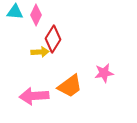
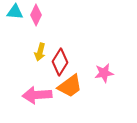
red diamond: moved 7 px right, 23 px down
yellow arrow: rotated 108 degrees clockwise
pink arrow: moved 3 px right, 1 px up
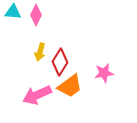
cyan triangle: moved 2 px left
pink arrow: rotated 20 degrees counterclockwise
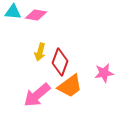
pink diamond: rotated 75 degrees clockwise
red diamond: rotated 12 degrees counterclockwise
pink arrow: rotated 16 degrees counterclockwise
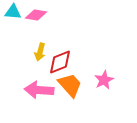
red diamond: rotated 48 degrees clockwise
pink star: moved 7 px down; rotated 18 degrees counterclockwise
orange trapezoid: moved 1 px up; rotated 96 degrees counterclockwise
pink arrow: moved 2 px right, 5 px up; rotated 44 degrees clockwise
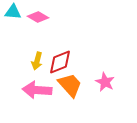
pink diamond: moved 2 px right, 2 px down; rotated 20 degrees clockwise
yellow arrow: moved 3 px left, 9 px down
pink star: moved 1 px right, 2 px down; rotated 18 degrees counterclockwise
pink arrow: moved 2 px left
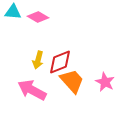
yellow arrow: moved 1 px right, 1 px up
orange trapezoid: moved 2 px right, 4 px up
pink arrow: moved 5 px left; rotated 24 degrees clockwise
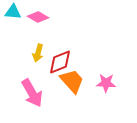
yellow arrow: moved 7 px up
pink star: moved 1 px right, 1 px down; rotated 24 degrees counterclockwise
pink arrow: moved 3 px down; rotated 148 degrees counterclockwise
